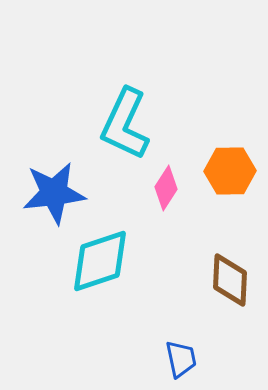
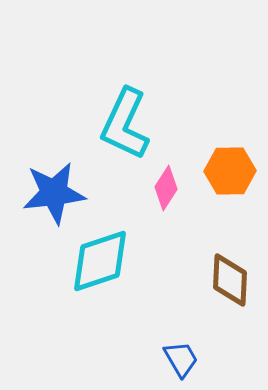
blue trapezoid: rotated 18 degrees counterclockwise
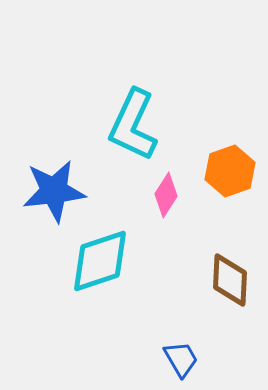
cyan L-shape: moved 8 px right, 1 px down
orange hexagon: rotated 18 degrees counterclockwise
pink diamond: moved 7 px down
blue star: moved 2 px up
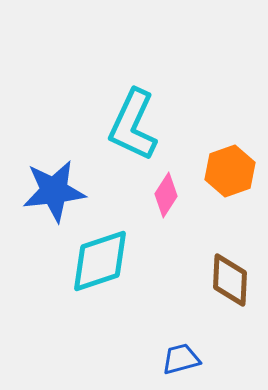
blue trapezoid: rotated 75 degrees counterclockwise
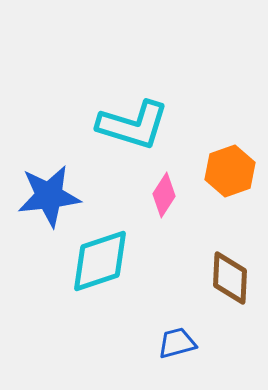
cyan L-shape: rotated 98 degrees counterclockwise
blue star: moved 5 px left, 5 px down
pink diamond: moved 2 px left
brown diamond: moved 2 px up
blue trapezoid: moved 4 px left, 16 px up
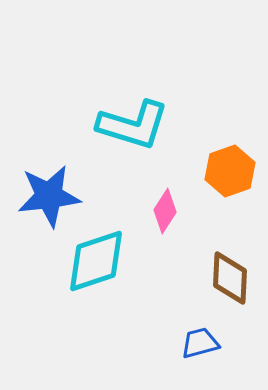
pink diamond: moved 1 px right, 16 px down
cyan diamond: moved 4 px left
blue trapezoid: moved 23 px right
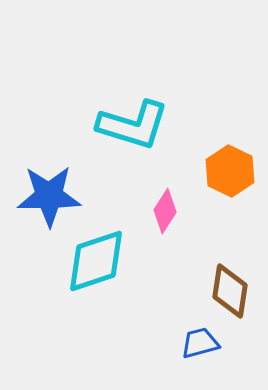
orange hexagon: rotated 15 degrees counterclockwise
blue star: rotated 6 degrees clockwise
brown diamond: moved 13 px down; rotated 6 degrees clockwise
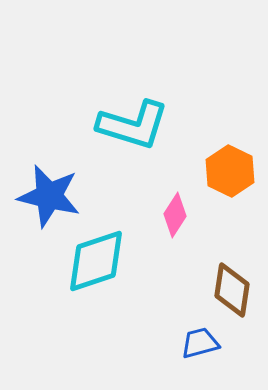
blue star: rotated 14 degrees clockwise
pink diamond: moved 10 px right, 4 px down
brown diamond: moved 2 px right, 1 px up
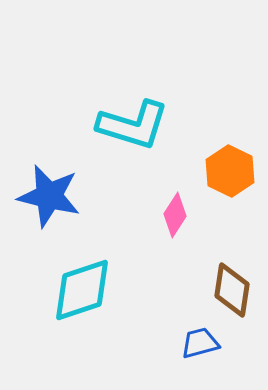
cyan diamond: moved 14 px left, 29 px down
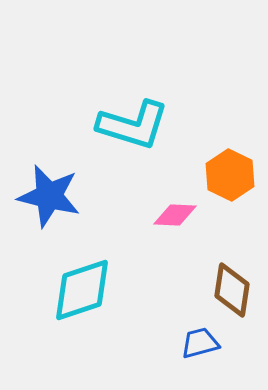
orange hexagon: moved 4 px down
pink diamond: rotated 60 degrees clockwise
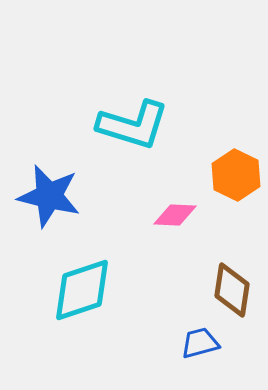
orange hexagon: moved 6 px right
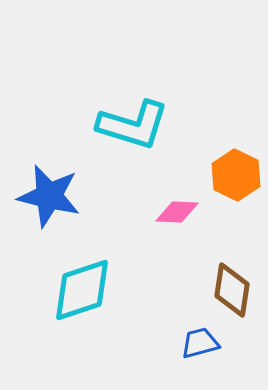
pink diamond: moved 2 px right, 3 px up
